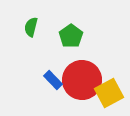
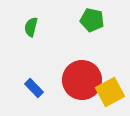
green pentagon: moved 21 px right, 16 px up; rotated 25 degrees counterclockwise
blue rectangle: moved 19 px left, 8 px down
yellow square: moved 1 px right, 1 px up
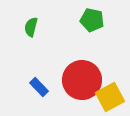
blue rectangle: moved 5 px right, 1 px up
yellow square: moved 5 px down
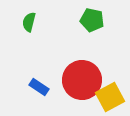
green semicircle: moved 2 px left, 5 px up
blue rectangle: rotated 12 degrees counterclockwise
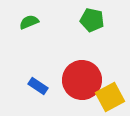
green semicircle: rotated 54 degrees clockwise
blue rectangle: moved 1 px left, 1 px up
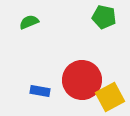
green pentagon: moved 12 px right, 3 px up
blue rectangle: moved 2 px right, 5 px down; rotated 24 degrees counterclockwise
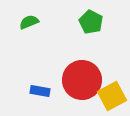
green pentagon: moved 13 px left, 5 px down; rotated 15 degrees clockwise
yellow square: moved 2 px right, 1 px up
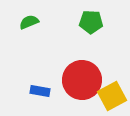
green pentagon: rotated 25 degrees counterclockwise
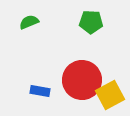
yellow square: moved 2 px left, 1 px up
